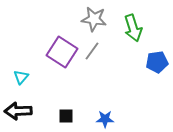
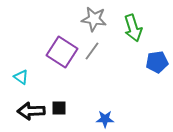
cyan triangle: rotated 35 degrees counterclockwise
black arrow: moved 13 px right
black square: moved 7 px left, 8 px up
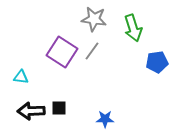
cyan triangle: rotated 28 degrees counterclockwise
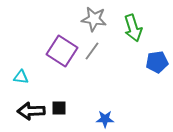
purple square: moved 1 px up
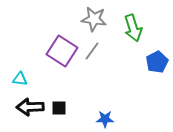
blue pentagon: rotated 20 degrees counterclockwise
cyan triangle: moved 1 px left, 2 px down
black arrow: moved 1 px left, 4 px up
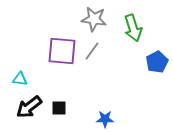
purple square: rotated 28 degrees counterclockwise
black arrow: moved 1 px left; rotated 36 degrees counterclockwise
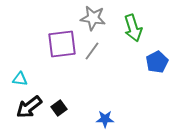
gray star: moved 1 px left, 1 px up
purple square: moved 7 px up; rotated 12 degrees counterclockwise
black square: rotated 35 degrees counterclockwise
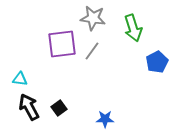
black arrow: rotated 100 degrees clockwise
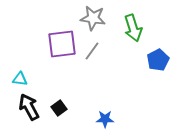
blue pentagon: moved 1 px right, 2 px up
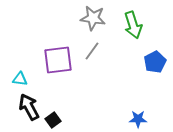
green arrow: moved 3 px up
purple square: moved 4 px left, 16 px down
blue pentagon: moved 3 px left, 2 px down
black square: moved 6 px left, 12 px down
blue star: moved 33 px right
